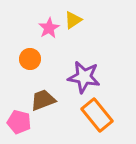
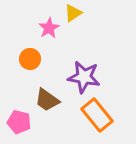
yellow triangle: moved 7 px up
brown trapezoid: moved 4 px right; rotated 124 degrees counterclockwise
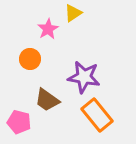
pink star: moved 1 px left, 1 px down
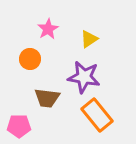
yellow triangle: moved 16 px right, 26 px down
brown trapezoid: moved 2 px up; rotated 28 degrees counterclockwise
pink pentagon: moved 4 px down; rotated 15 degrees counterclockwise
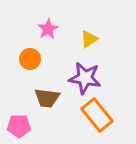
purple star: moved 1 px right, 1 px down
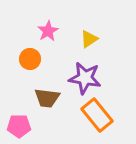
pink star: moved 2 px down
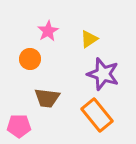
purple star: moved 18 px right, 4 px up; rotated 8 degrees clockwise
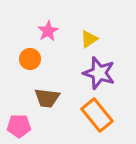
purple star: moved 4 px left, 1 px up
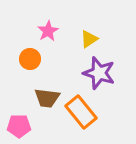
orange rectangle: moved 16 px left, 3 px up
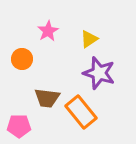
orange circle: moved 8 px left
